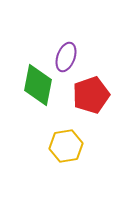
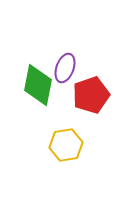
purple ellipse: moved 1 px left, 11 px down
yellow hexagon: moved 1 px up
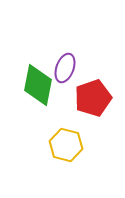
red pentagon: moved 2 px right, 3 px down
yellow hexagon: rotated 24 degrees clockwise
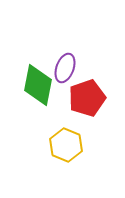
red pentagon: moved 6 px left
yellow hexagon: rotated 8 degrees clockwise
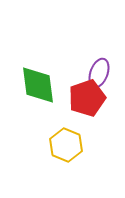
purple ellipse: moved 34 px right, 5 px down
green diamond: rotated 18 degrees counterclockwise
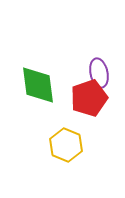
purple ellipse: rotated 32 degrees counterclockwise
red pentagon: moved 2 px right
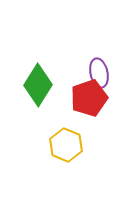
green diamond: rotated 39 degrees clockwise
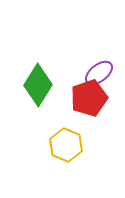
purple ellipse: rotated 64 degrees clockwise
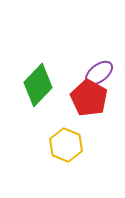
green diamond: rotated 12 degrees clockwise
red pentagon: rotated 24 degrees counterclockwise
